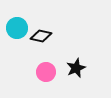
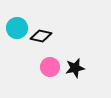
black star: moved 1 px left; rotated 12 degrees clockwise
pink circle: moved 4 px right, 5 px up
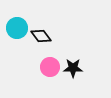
black diamond: rotated 40 degrees clockwise
black star: moved 2 px left; rotated 12 degrees clockwise
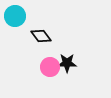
cyan circle: moved 2 px left, 12 px up
black star: moved 6 px left, 5 px up
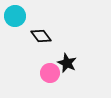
black star: rotated 24 degrees clockwise
pink circle: moved 6 px down
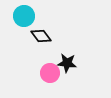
cyan circle: moved 9 px right
black star: rotated 18 degrees counterclockwise
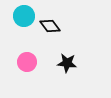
black diamond: moved 9 px right, 10 px up
pink circle: moved 23 px left, 11 px up
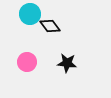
cyan circle: moved 6 px right, 2 px up
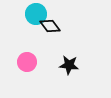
cyan circle: moved 6 px right
black star: moved 2 px right, 2 px down
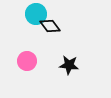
pink circle: moved 1 px up
